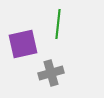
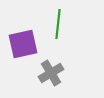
gray cross: rotated 15 degrees counterclockwise
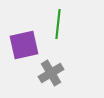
purple square: moved 1 px right, 1 px down
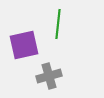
gray cross: moved 2 px left, 3 px down; rotated 15 degrees clockwise
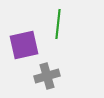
gray cross: moved 2 px left
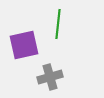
gray cross: moved 3 px right, 1 px down
